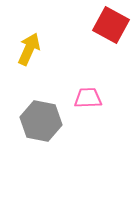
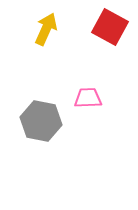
red square: moved 1 px left, 2 px down
yellow arrow: moved 17 px right, 20 px up
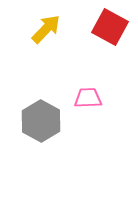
yellow arrow: rotated 20 degrees clockwise
gray hexagon: rotated 18 degrees clockwise
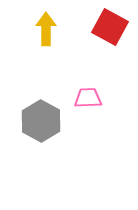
yellow arrow: rotated 44 degrees counterclockwise
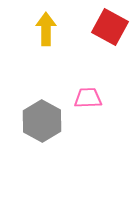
gray hexagon: moved 1 px right
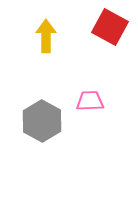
yellow arrow: moved 7 px down
pink trapezoid: moved 2 px right, 3 px down
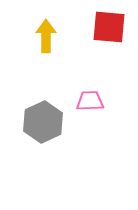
red square: moved 1 px left; rotated 24 degrees counterclockwise
gray hexagon: moved 1 px right, 1 px down; rotated 6 degrees clockwise
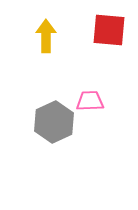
red square: moved 3 px down
gray hexagon: moved 11 px right
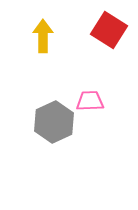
red square: rotated 27 degrees clockwise
yellow arrow: moved 3 px left
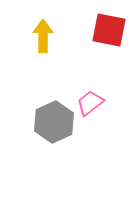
red square: rotated 21 degrees counterclockwise
pink trapezoid: moved 2 px down; rotated 36 degrees counterclockwise
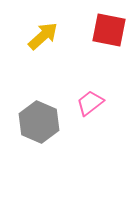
yellow arrow: rotated 48 degrees clockwise
gray hexagon: moved 15 px left; rotated 12 degrees counterclockwise
